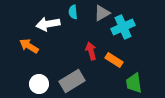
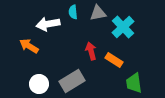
gray triangle: moved 4 px left; rotated 18 degrees clockwise
cyan cross: rotated 20 degrees counterclockwise
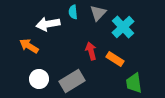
gray triangle: rotated 36 degrees counterclockwise
orange rectangle: moved 1 px right, 1 px up
white circle: moved 5 px up
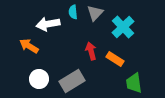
gray triangle: moved 3 px left
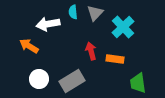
orange rectangle: rotated 24 degrees counterclockwise
green trapezoid: moved 4 px right
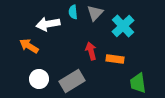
cyan cross: moved 1 px up
